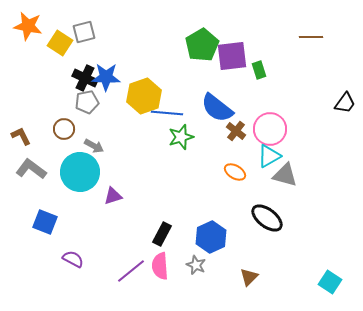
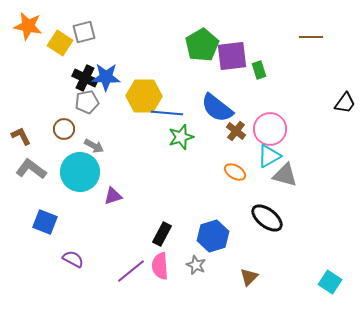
yellow hexagon: rotated 20 degrees clockwise
blue hexagon: moved 2 px right, 1 px up; rotated 8 degrees clockwise
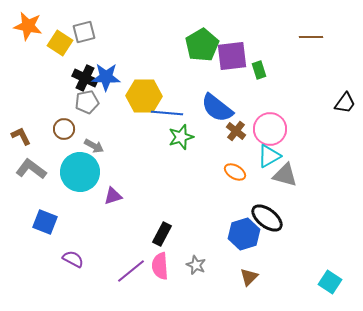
blue hexagon: moved 31 px right, 2 px up
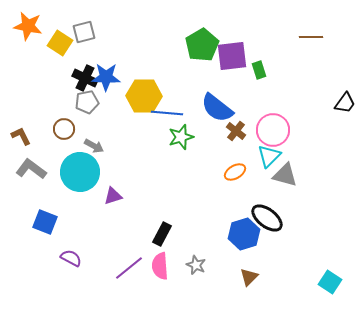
pink circle: moved 3 px right, 1 px down
cyan triangle: rotated 15 degrees counterclockwise
orange ellipse: rotated 60 degrees counterclockwise
purple semicircle: moved 2 px left, 1 px up
purple line: moved 2 px left, 3 px up
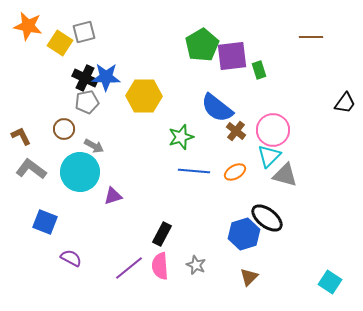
blue line: moved 27 px right, 58 px down
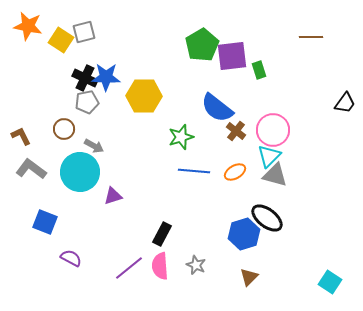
yellow square: moved 1 px right, 3 px up
gray triangle: moved 10 px left
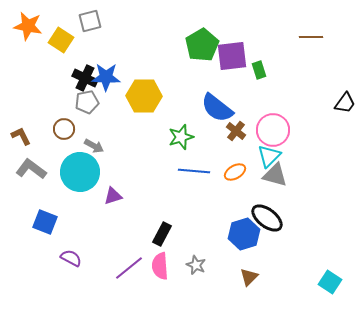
gray square: moved 6 px right, 11 px up
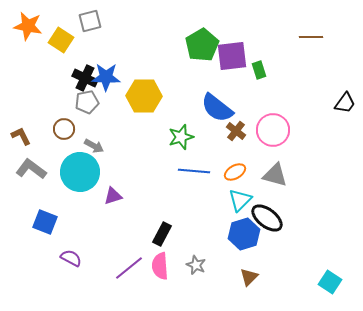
cyan triangle: moved 29 px left, 44 px down
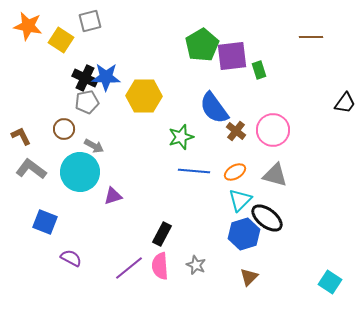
blue semicircle: moved 3 px left; rotated 16 degrees clockwise
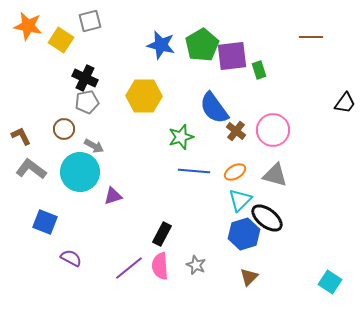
blue star: moved 55 px right, 32 px up; rotated 12 degrees clockwise
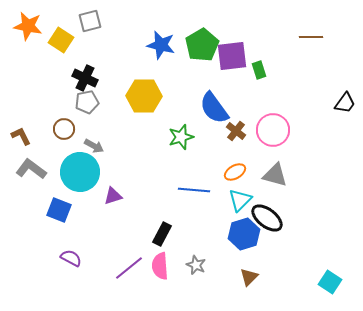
blue line: moved 19 px down
blue square: moved 14 px right, 12 px up
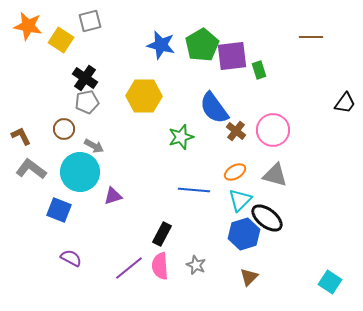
black cross: rotated 10 degrees clockwise
